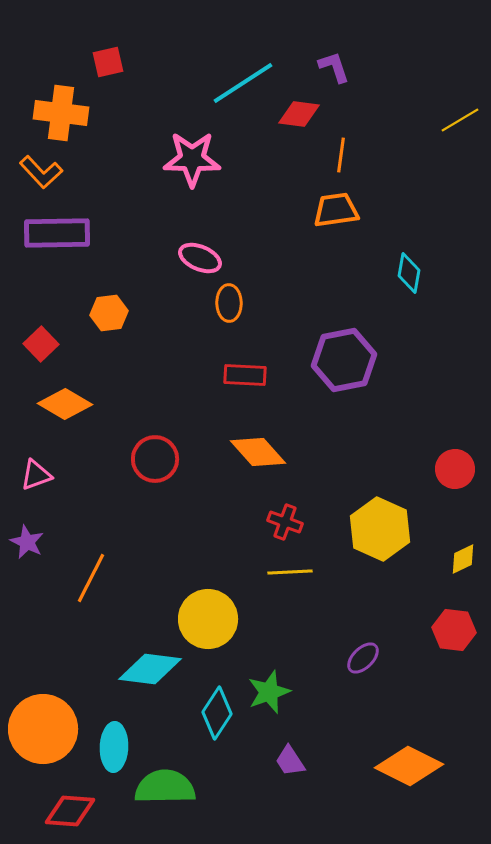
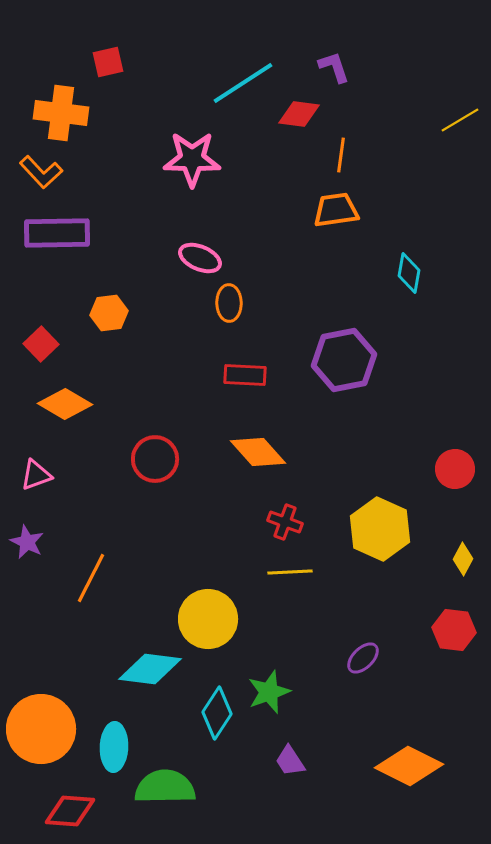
yellow diamond at (463, 559): rotated 36 degrees counterclockwise
orange circle at (43, 729): moved 2 px left
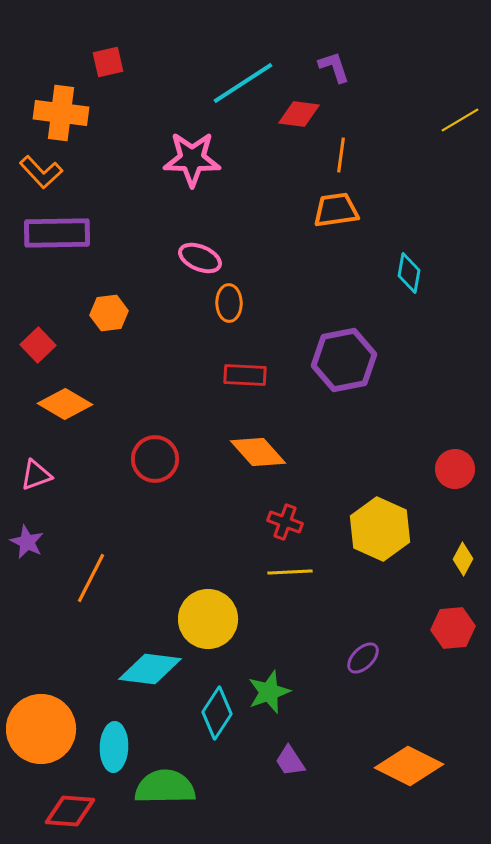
red square at (41, 344): moved 3 px left, 1 px down
red hexagon at (454, 630): moved 1 px left, 2 px up; rotated 12 degrees counterclockwise
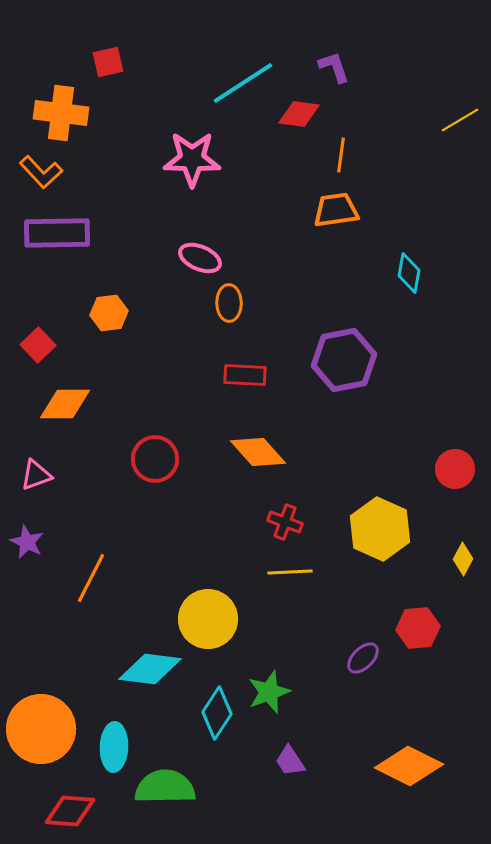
orange diamond at (65, 404): rotated 30 degrees counterclockwise
red hexagon at (453, 628): moved 35 px left
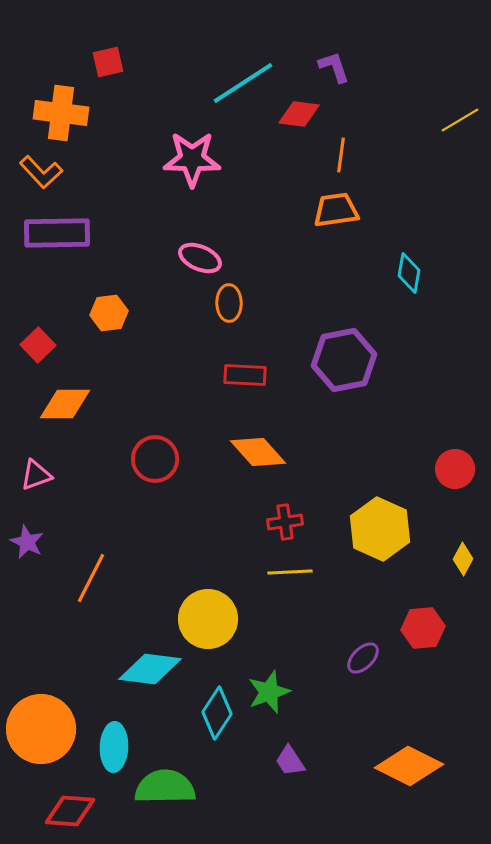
red cross at (285, 522): rotated 28 degrees counterclockwise
red hexagon at (418, 628): moved 5 px right
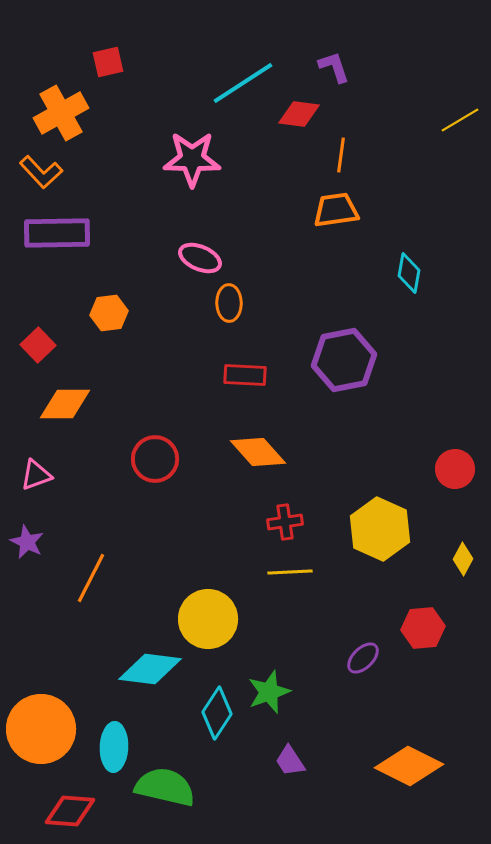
orange cross at (61, 113): rotated 36 degrees counterclockwise
green semicircle at (165, 787): rotated 14 degrees clockwise
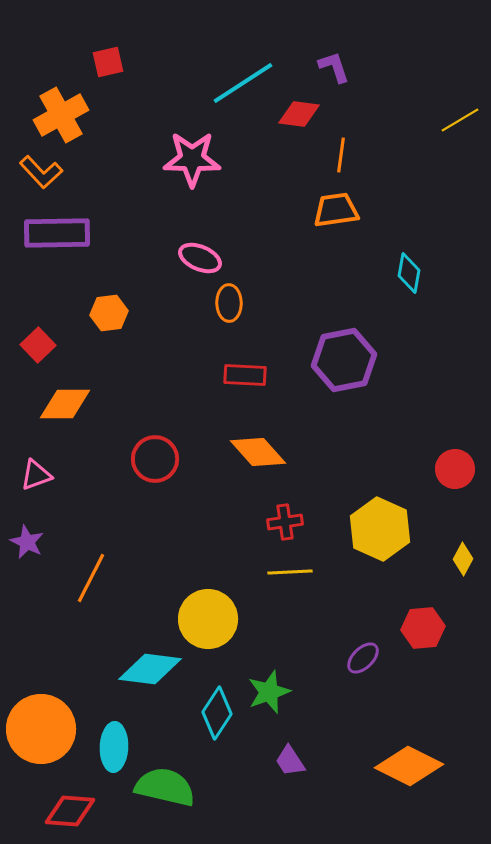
orange cross at (61, 113): moved 2 px down
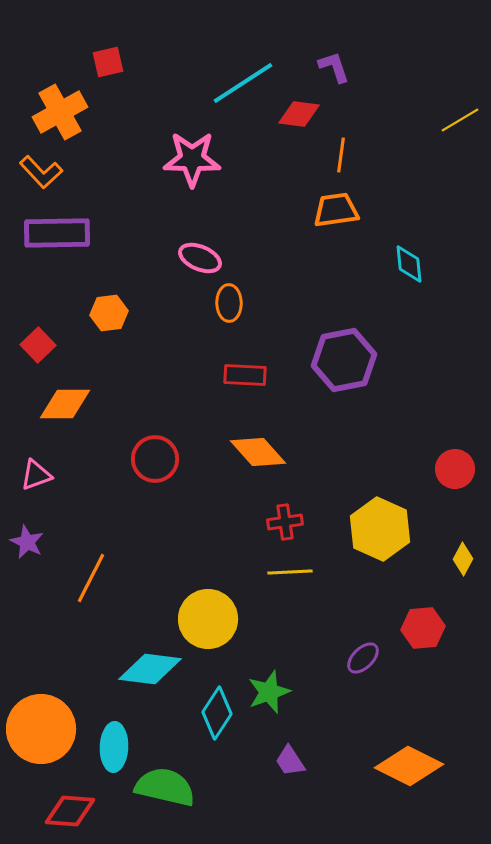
orange cross at (61, 115): moved 1 px left, 3 px up
cyan diamond at (409, 273): moved 9 px up; rotated 15 degrees counterclockwise
